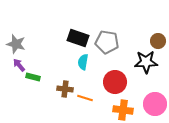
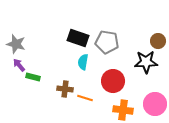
red circle: moved 2 px left, 1 px up
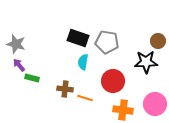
green rectangle: moved 1 px left, 1 px down
